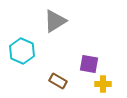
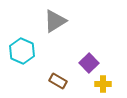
purple square: moved 1 px up; rotated 36 degrees clockwise
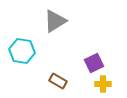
cyan hexagon: rotated 15 degrees counterclockwise
purple square: moved 5 px right; rotated 18 degrees clockwise
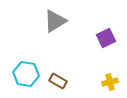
cyan hexagon: moved 4 px right, 23 px down
purple square: moved 12 px right, 25 px up
yellow cross: moved 7 px right, 2 px up; rotated 14 degrees counterclockwise
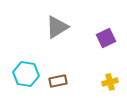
gray triangle: moved 2 px right, 6 px down
brown rectangle: rotated 42 degrees counterclockwise
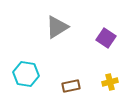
purple square: rotated 30 degrees counterclockwise
brown rectangle: moved 13 px right, 5 px down
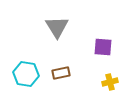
gray triangle: rotated 30 degrees counterclockwise
purple square: moved 3 px left, 9 px down; rotated 30 degrees counterclockwise
brown rectangle: moved 10 px left, 13 px up
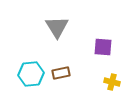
cyan hexagon: moved 5 px right; rotated 15 degrees counterclockwise
yellow cross: moved 2 px right; rotated 28 degrees clockwise
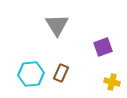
gray triangle: moved 2 px up
purple square: rotated 24 degrees counterclockwise
brown rectangle: rotated 54 degrees counterclockwise
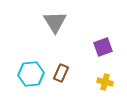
gray triangle: moved 2 px left, 3 px up
yellow cross: moved 7 px left
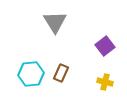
purple square: moved 2 px right, 1 px up; rotated 18 degrees counterclockwise
